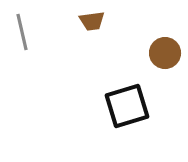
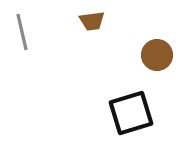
brown circle: moved 8 px left, 2 px down
black square: moved 4 px right, 7 px down
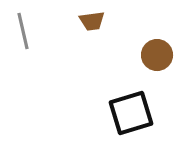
gray line: moved 1 px right, 1 px up
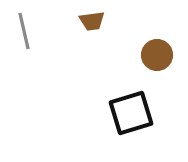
gray line: moved 1 px right
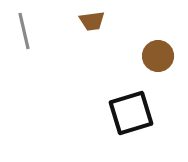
brown circle: moved 1 px right, 1 px down
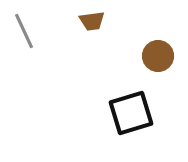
gray line: rotated 12 degrees counterclockwise
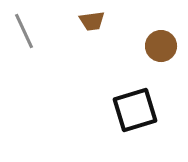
brown circle: moved 3 px right, 10 px up
black square: moved 4 px right, 3 px up
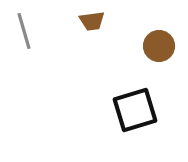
gray line: rotated 9 degrees clockwise
brown circle: moved 2 px left
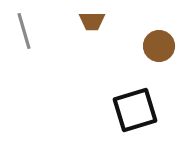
brown trapezoid: rotated 8 degrees clockwise
